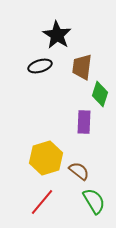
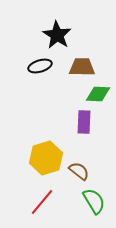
brown trapezoid: rotated 84 degrees clockwise
green diamond: moved 2 px left; rotated 75 degrees clockwise
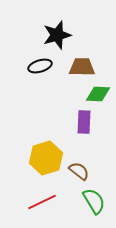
black star: rotated 24 degrees clockwise
red line: rotated 24 degrees clockwise
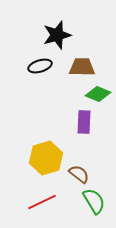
green diamond: rotated 20 degrees clockwise
brown semicircle: moved 3 px down
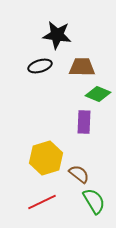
black star: rotated 24 degrees clockwise
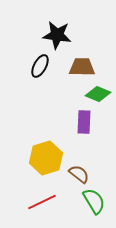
black ellipse: rotated 45 degrees counterclockwise
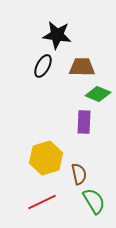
black ellipse: moved 3 px right
brown semicircle: rotated 40 degrees clockwise
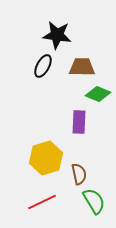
purple rectangle: moved 5 px left
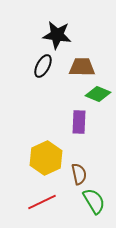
yellow hexagon: rotated 8 degrees counterclockwise
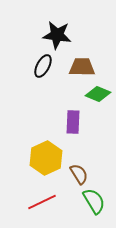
purple rectangle: moved 6 px left
brown semicircle: rotated 20 degrees counterclockwise
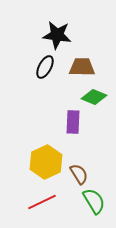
black ellipse: moved 2 px right, 1 px down
green diamond: moved 4 px left, 3 px down
yellow hexagon: moved 4 px down
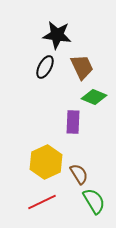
brown trapezoid: rotated 64 degrees clockwise
